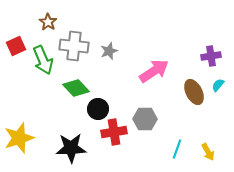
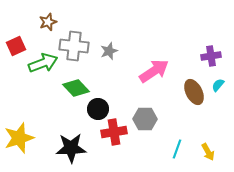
brown star: rotated 18 degrees clockwise
green arrow: moved 3 px down; rotated 88 degrees counterclockwise
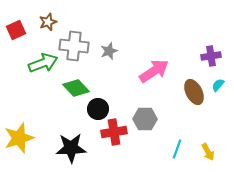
red square: moved 16 px up
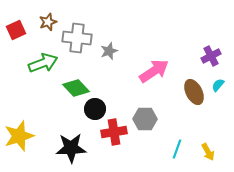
gray cross: moved 3 px right, 8 px up
purple cross: rotated 18 degrees counterclockwise
black circle: moved 3 px left
yellow star: moved 2 px up
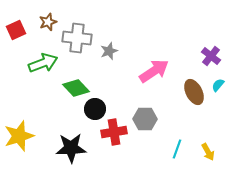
purple cross: rotated 24 degrees counterclockwise
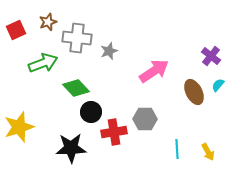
black circle: moved 4 px left, 3 px down
yellow star: moved 9 px up
cyan line: rotated 24 degrees counterclockwise
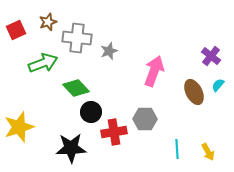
pink arrow: rotated 36 degrees counterclockwise
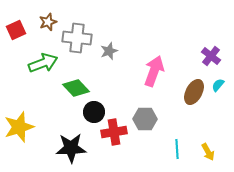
brown ellipse: rotated 55 degrees clockwise
black circle: moved 3 px right
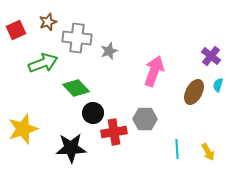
cyan semicircle: rotated 24 degrees counterclockwise
black circle: moved 1 px left, 1 px down
yellow star: moved 4 px right, 2 px down
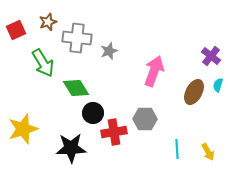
green arrow: rotated 80 degrees clockwise
green diamond: rotated 12 degrees clockwise
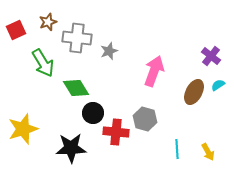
cyan semicircle: rotated 40 degrees clockwise
gray hexagon: rotated 15 degrees clockwise
red cross: moved 2 px right; rotated 15 degrees clockwise
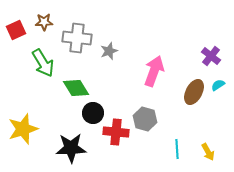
brown star: moved 4 px left; rotated 18 degrees clockwise
